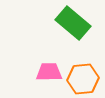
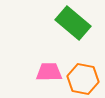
orange hexagon: rotated 16 degrees clockwise
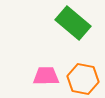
pink trapezoid: moved 3 px left, 4 px down
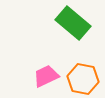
pink trapezoid: rotated 24 degrees counterclockwise
